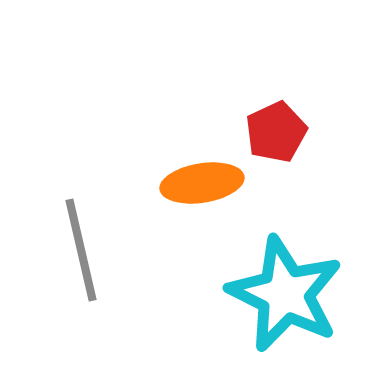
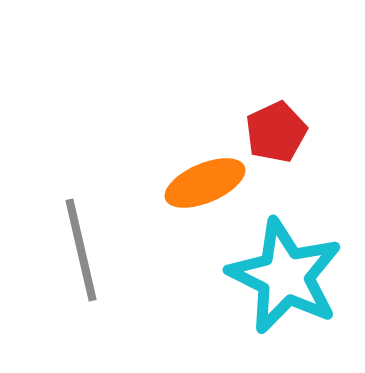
orange ellipse: moved 3 px right; rotated 14 degrees counterclockwise
cyan star: moved 18 px up
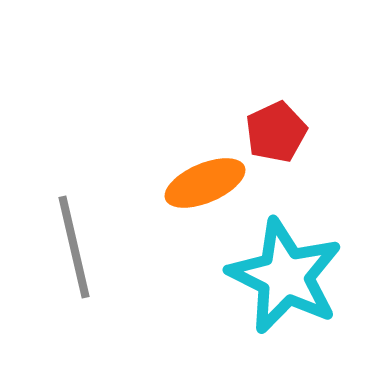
gray line: moved 7 px left, 3 px up
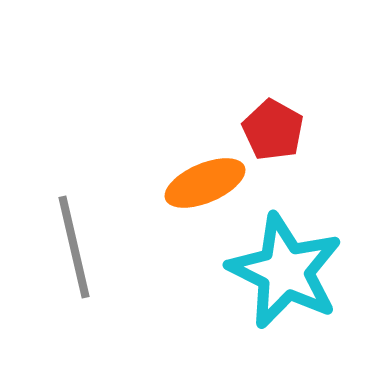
red pentagon: moved 3 px left, 2 px up; rotated 18 degrees counterclockwise
cyan star: moved 5 px up
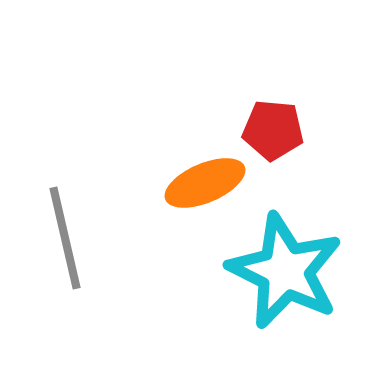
red pentagon: rotated 24 degrees counterclockwise
gray line: moved 9 px left, 9 px up
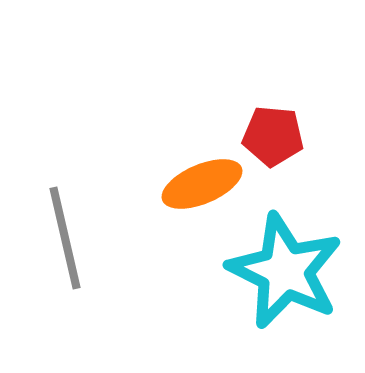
red pentagon: moved 6 px down
orange ellipse: moved 3 px left, 1 px down
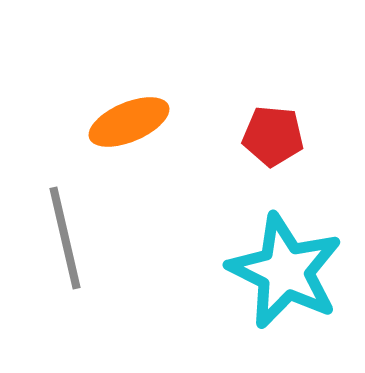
orange ellipse: moved 73 px left, 62 px up
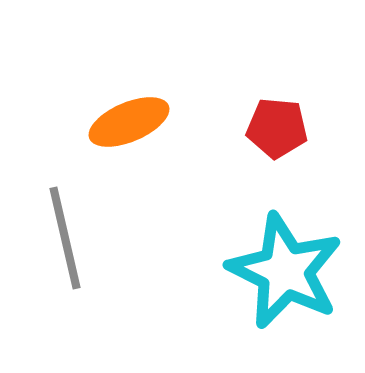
red pentagon: moved 4 px right, 8 px up
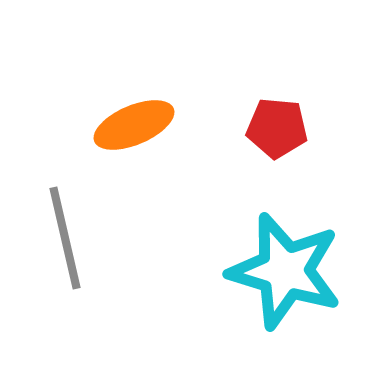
orange ellipse: moved 5 px right, 3 px down
cyan star: rotated 9 degrees counterclockwise
